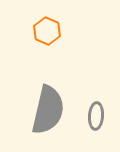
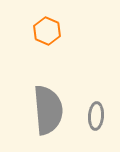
gray semicircle: rotated 18 degrees counterclockwise
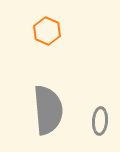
gray ellipse: moved 4 px right, 5 px down
